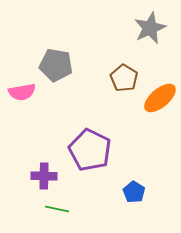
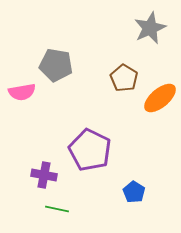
purple cross: moved 1 px up; rotated 10 degrees clockwise
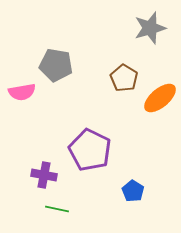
gray star: rotated 8 degrees clockwise
blue pentagon: moved 1 px left, 1 px up
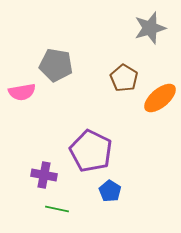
purple pentagon: moved 1 px right, 1 px down
blue pentagon: moved 23 px left
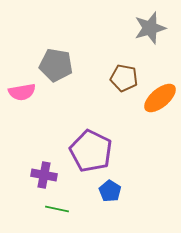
brown pentagon: rotated 20 degrees counterclockwise
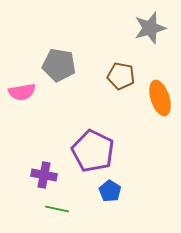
gray pentagon: moved 3 px right
brown pentagon: moved 3 px left, 2 px up
orange ellipse: rotated 68 degrees counterclockwise
purple pentagon: moved 2 px right
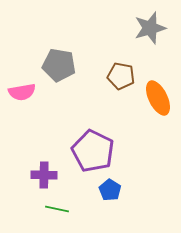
orange ellipse: moved 2 px left; rotated 8 degrees counterclockwise
purple cross: rotated 10 degrees counterclockwise
blue pentagon: moved 1 px up
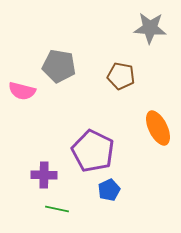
gray star: rotated 20 degrees clockwise
gray pentagon: moved 1 px down
pink semicircle: moved 1 px up; rotated 24 degrees clockwise
orange ellipse: moved 30 px down
blue pentagon: moved 1 px left; rotated 15 degrees clockwise
